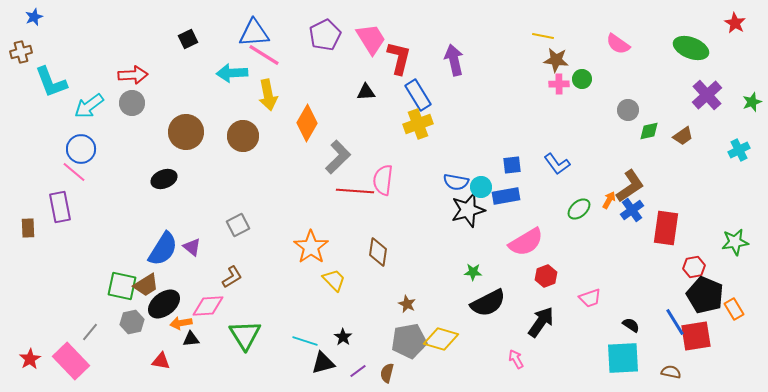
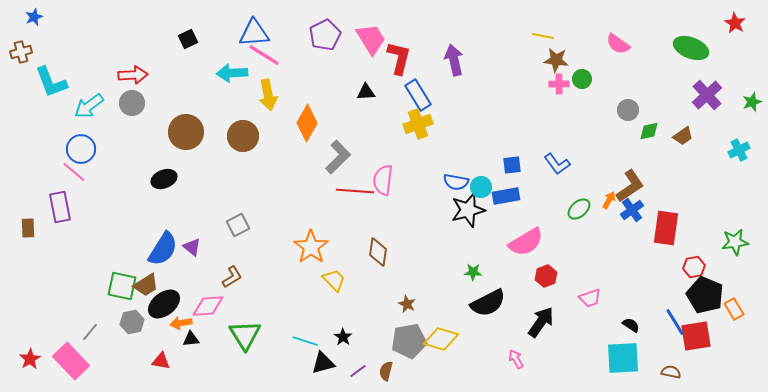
brown semicircle at (387, 373): moved 1 px left, 2 px up
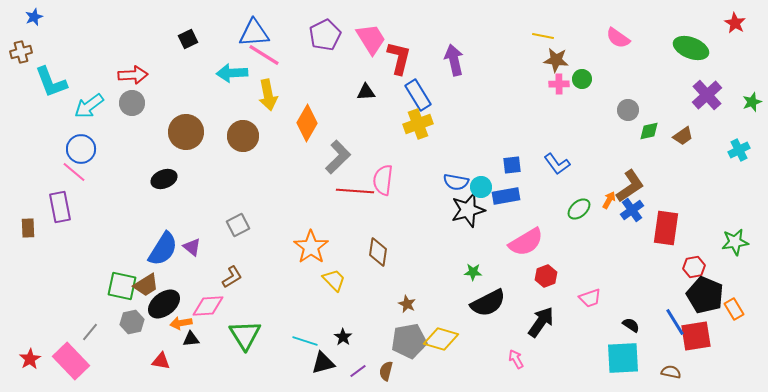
pink semicircle at (618, 44): moved 6 px up
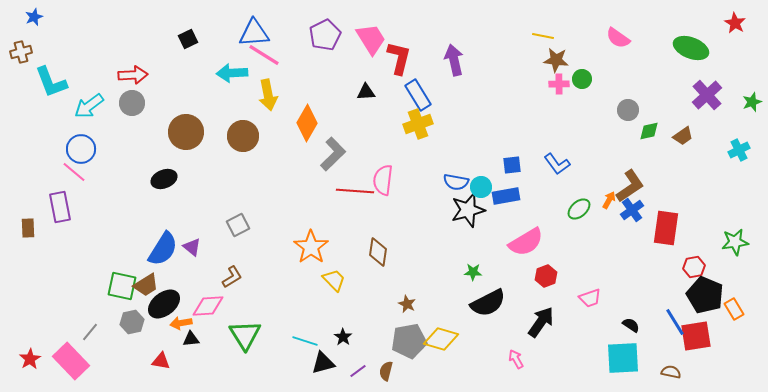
gray L-shape at (338, 157): moved 5 px left, 3 px up
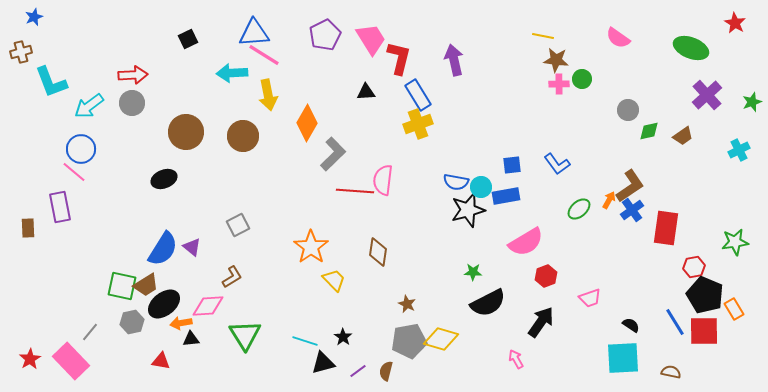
red square at (696, 336): moved 8 px right, 5 px up; rotated 8 degrees clockwise
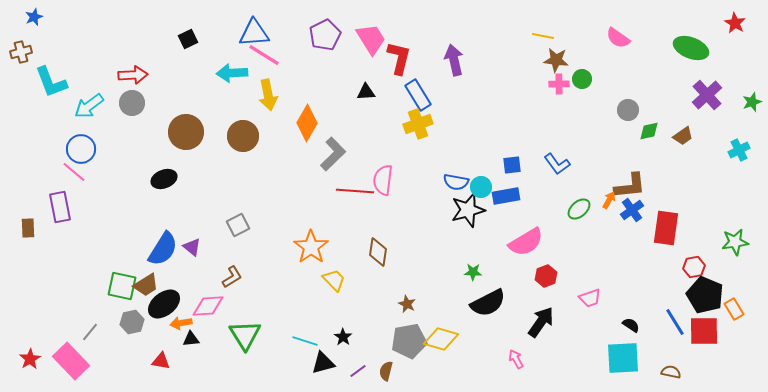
brown L-shape at (630, 186): rotated 28 degrees clockwise
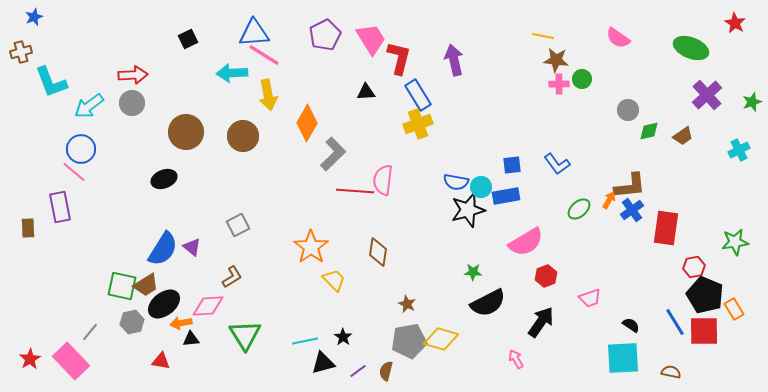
cyan line at (305, 341): rotated 30 degrees counterclockwise
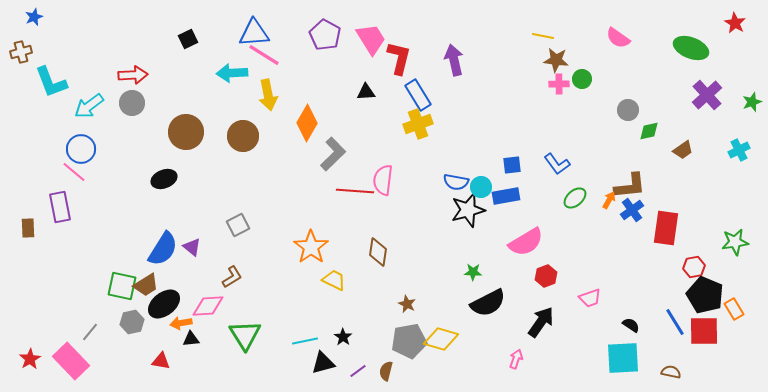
purple pentagon at (325, 35): rotated 16 degrees counterclockwise
brown trapezoid at (683, 136): moved 14 px down
green ellipse at (579, 209): moved 4 px left, 11 px up
yellow trapezoid at (334, 280): rotated 20 degrees counterclockwise
pink arrow at (516, 359): rotated 48 degrees clockwise
